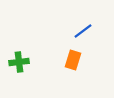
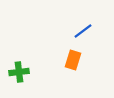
green cross: moved 10 px down
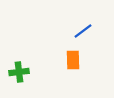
orange rectangle: rotated 18 degrees counterclockwise
